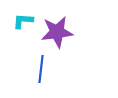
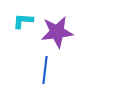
blue line: moved 4 px right, 1 px down
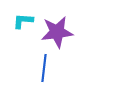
blue line: moved 1 px left, 2 px up
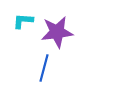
blue line: rotated 8 degrees clockwise
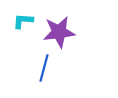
purple star: moved 2 px right
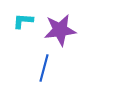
purple star: moved 1 px right, 2 px up
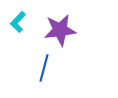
cyan L-shape: moved 5 px left, 1 px down; rotated 50 degrees counterclockwise
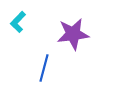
purple star: moved 13 px right, 4 px down
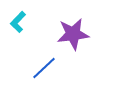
blue line: rotated 32 degrees clockwise
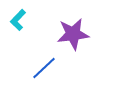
cyan L-shape: moved 2 px up
